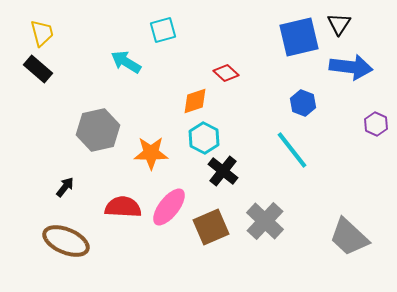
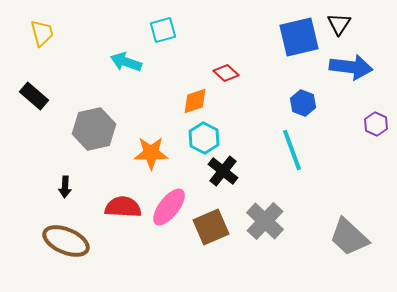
cyan arrow: rotated 12 degrees counterclockwise
black rectangle: moved 4 px left, 27 px down
gray hexagon: moved 4 px left, 1 px up
cyan line: rotated 18 degrees clockwise
black arrow: rotated 145 degrees clockwise
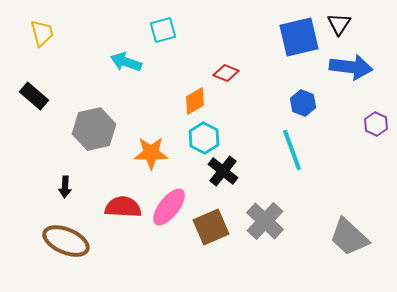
red diamond: rotated 20 degrees counterclockwise
orange diamond: rotated 12 degrees counterclockwise
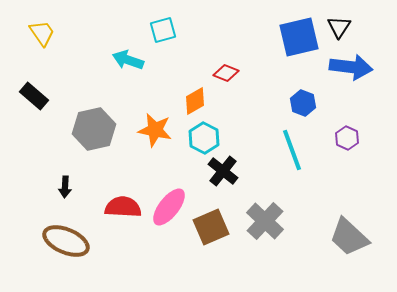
black triangle: moved 3 px down
yellow trapezoid: rotated 20 degrees counterclockwise
cyan arrow: moved 2 px right, 2 px up
purple hexagon: moved 29 px left, 14 px down
orange star: moved 4 px right, 23 px up; rotated 12 degrees clockwise
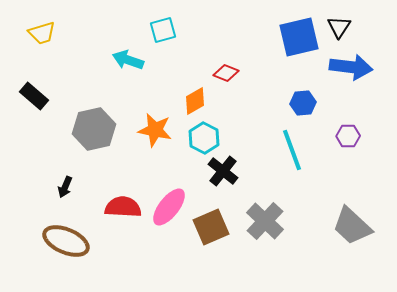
yellow trapezoid: rotated 108 degrees clockwise
blue hexagon: rotated 25 degrees counterclockwise
purple hexagon: moved 1 px right, 2 px up; rotated 25 degrees counterclockwise
black arrow: rotated 20 degrees clockwise
gray trapezoid: moved 3 px right, 11 px up
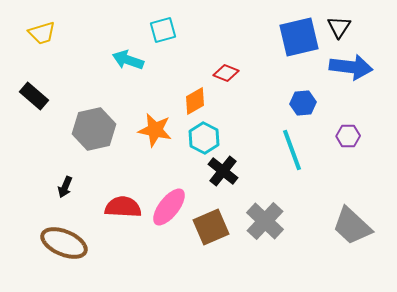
brown ellipse: moved 2 px left, 2 px down
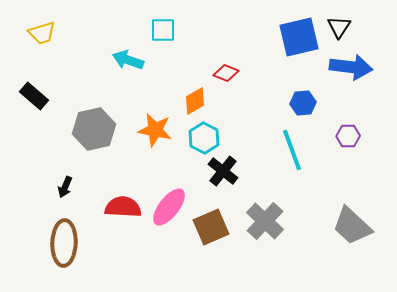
cyan square: rotated 16 degrees clockwise
brown ellipse: rotated 69 degrees clockwise
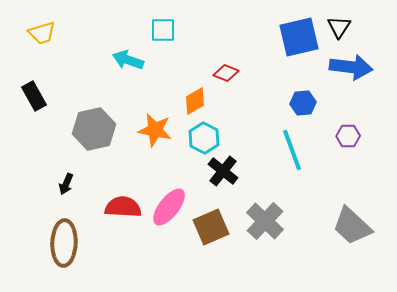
black rectangle: rotated 20 degrees clockwise
black arrow: moved 1 px right, 3 px up
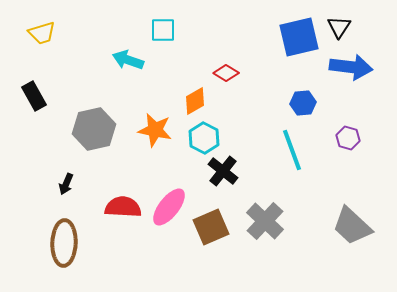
red diamond: rotated 10 degrees clockwise
purple hexagon: moved 2 px down; rotated 15 degrees clockwise
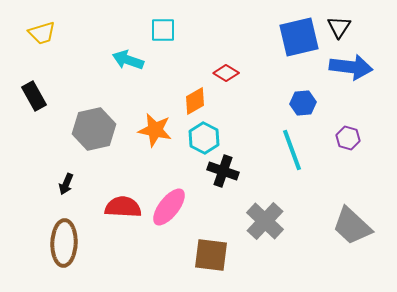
black cross: rotated 20 degrees counterclockwise
brown square: moved 28 px down; rotated 30 degrees clockwise
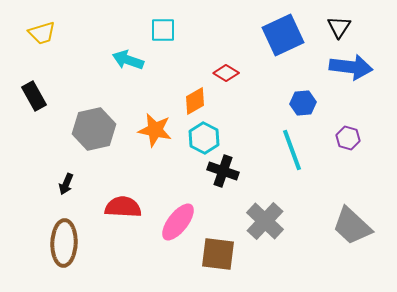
blue square: moved 16 px left, 2 px up; rotated 12 degrees counterclockwise
pink ellipse: moved 9 px right, 15 px down
brown square: moved 7 px right, 1 px up
